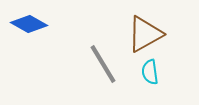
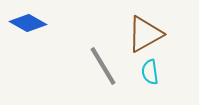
blue diamond: moved 1 px left, 1 px up
gray line: moved 2 px down
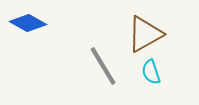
cyan semicircle: moved 1 px right; rotated 10 degrees counterclockwise
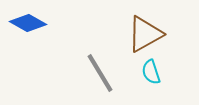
gray line: moved 3 px left, 7 px down
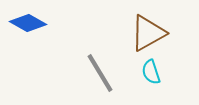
brown triangle: moved 3 px right, 1 px up
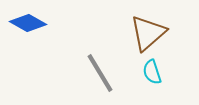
brown triangle: rotated 12 degrees counterclockwise
cyan semicircle: moved 1 px right
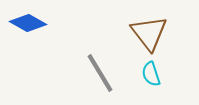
brown triangle: moved 1 px right; rotated 27 degrees counterclockwise
cyan semicircle: moved 1 px left, 2 px down
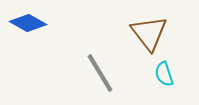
cyan semicircle: moved 13 px right
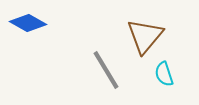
brown triangle: moved 4 px left, 3 px down; rotated 18 degrees clockwise
gray line: moved 6 px right, 3 px up
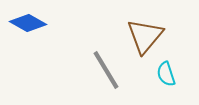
cyan semicircle: moved 2 px right
